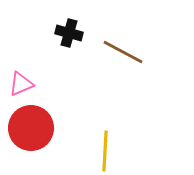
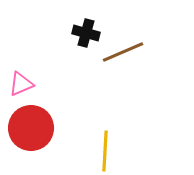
black cross: moved 17 px right
brown line: rotated 51 degrees counterclockwise
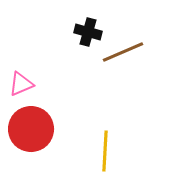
black cross: moved 2 px right, 1 px up
red circle: moved 1 px down
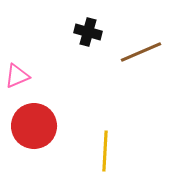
brown line: moved 18 px right
pink triangle: moved 4 px left, 8 px up
red circle: moved 3 px right, 3 px up
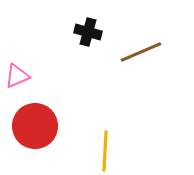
red circle: moved 1 px right
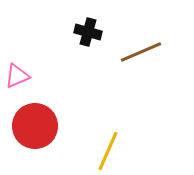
yellow line: moved 3 px right; rotated 21 degrees clockwise
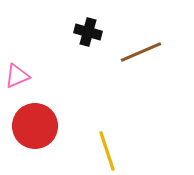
yellow line: moved 1 px left; rotated 42 degrees counterclockwise
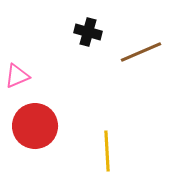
yellow line: rotated 15 degrees clockwise
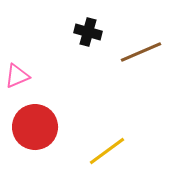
red circle: moved 1 px down
yellow line: rotated 57 degrees clockwise
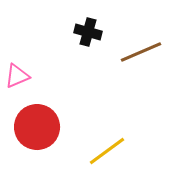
red circle: moved 2 px right
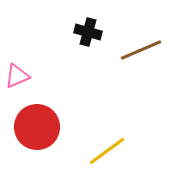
brown line: moved 2 px up
